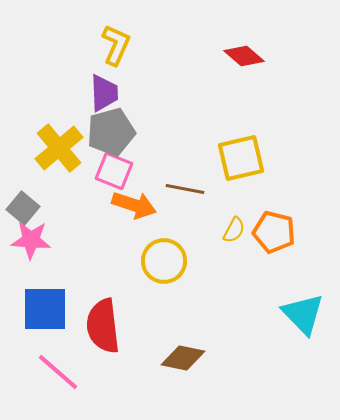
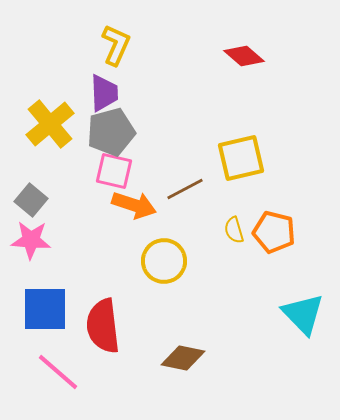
yellow cross: moved 9 px left, 24 px up
pink square: rotated 9 degrees counterclockwise
brown line: rotated 39 degrees counterclockwise
gray square: moved 8 px right, 8 px up
yellow semicircle: rotated 136 degrees clockwise
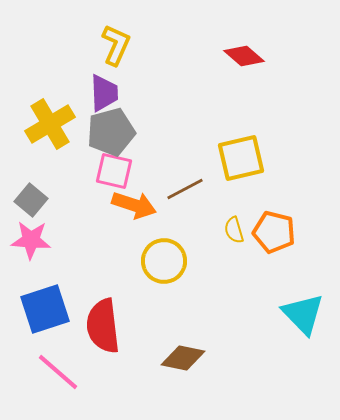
yellow cross: rotated 9 degrees clockwise
blue square: rotated 18 degrees counterclockwise
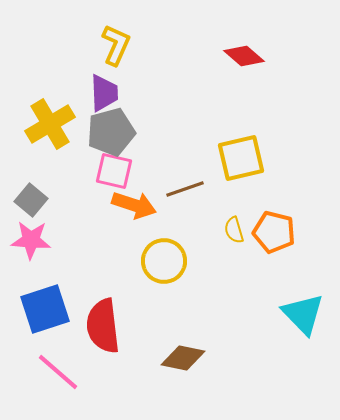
brown line: rotated 9 degrees clockwise
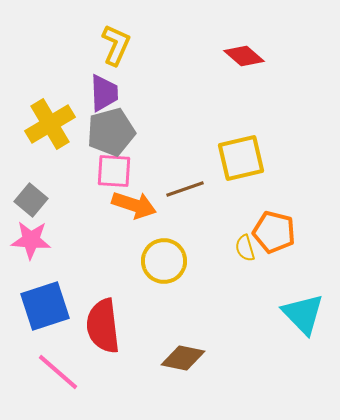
pink square: rotated 9 degrees counterclockwise
yellow semicircle: moved 11 px right, 18 px down
blue square: moved 3 px up
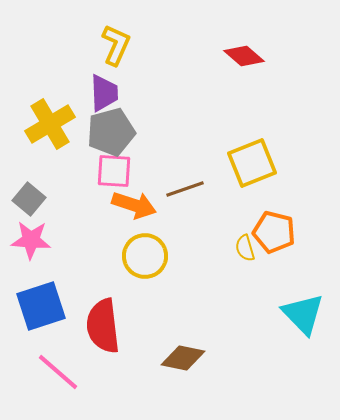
yellow square: moved 11 px right, 5 px down; rotated 9 degrees counterclockwise
gray square: moved 2 px left, 1 px up
yellow circle: moved 19 px left, 5 px up
blue square: moved 4 px left
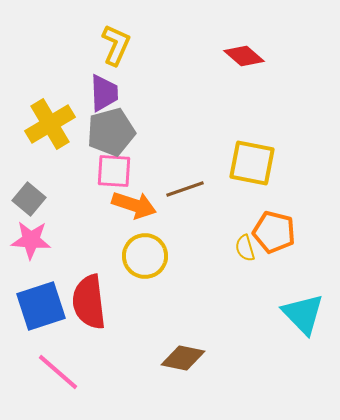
yellow square: rotated 33 degrees clockwise
red semicircle: moved 14 px left, 24 px up
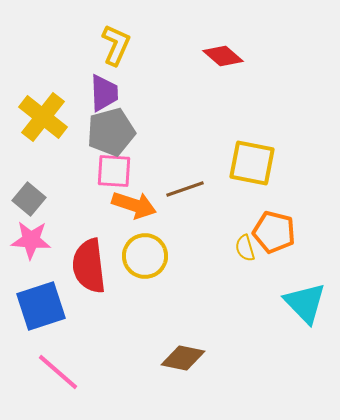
red diamond: moved 21 px left
yellow cross: moved 7 px left, 7 px up; rotated 21 degrees counterclockwise
red semicircle: moved 36 px up
cyan triangle: moved 2 px right, 11 px up
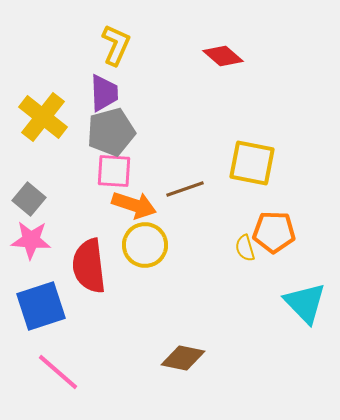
orange pentagon: rotated 12 degrees counterclockwise
yellow circle: moved 11 px up
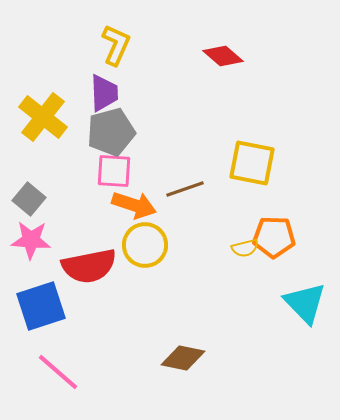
orange pentagon: moved 5 px down
yellow semicircle: rotated 88 degrees counterclockwise
red semicircle: rotated 94 degrees counterclockwise
